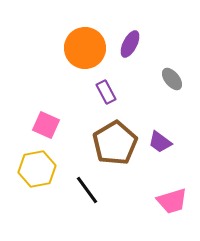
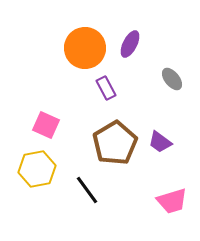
purple rectangle: moved 4 px up
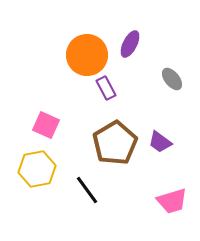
orange circle: moved 2 px right, 7 px down
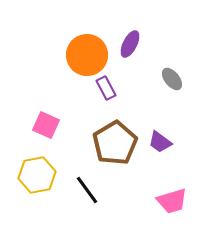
yellow hexagon: moved 6 px down
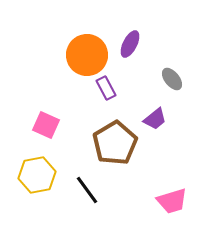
purple trapezoid: moved 5 px left, 23 px up; rotated 75 degrees counterclockwise
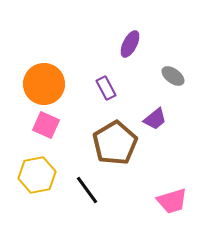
orange circle: moved 43 px left, 29 px down
gray ellipse: moved 1 px right, 3 px up; rotated 15 degrees counterclockwise
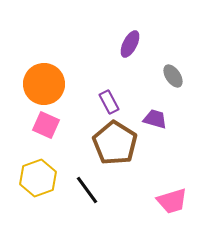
gray ellipse: rotated 20 degrees clockwise
purple rectangle: moved 3 px right, 14 px down
purple trapezoid: rotated 125 degrees counterclockwise
brown pentagon: rotated 9 degrees counterclockwise
yellow hexagon: moved 1 px right, 3 px down; rotated 9 degrees counterclockwise
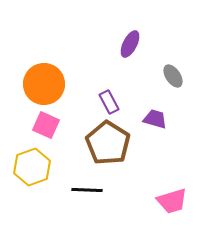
brown pentagon: moved 7 px left
yellow hexagon: moved 6 px left, 11 px up
black line: rotated 52 degrees counterclockwise
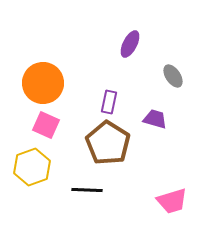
orange circle: moved 1 px left, 1 px up
purple rectangle: rotated 40 degrees clockwise
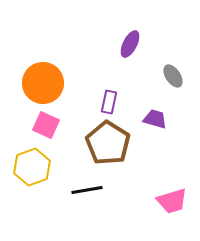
black line: rotated 12 degrees counterclockwise
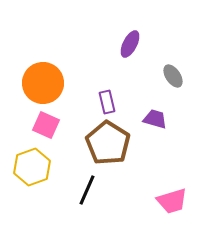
purple rectangle: moved 2 px left; rotated 25 degrees counterclockwise
black line: rotated 56 degrees counterclockwise
